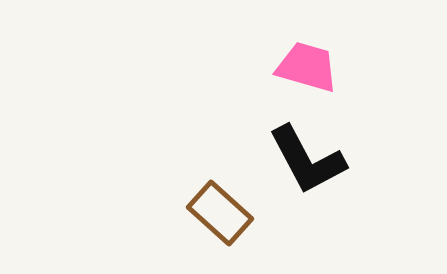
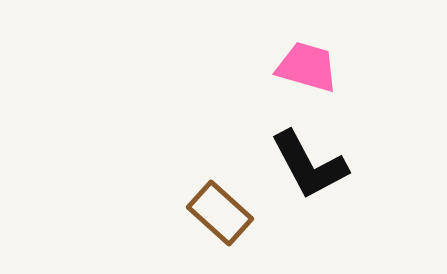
black L-shape: moved 2 px right, 5 px down
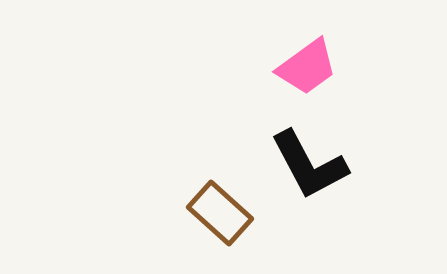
pink trapezoid: rotated 128 degrees clockwise
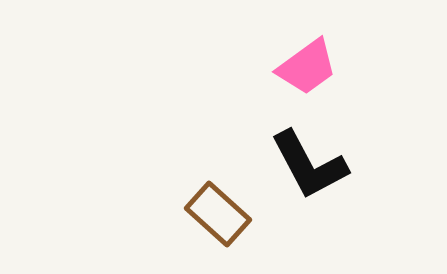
brown rectangle: moved 2 px left, 1 px down
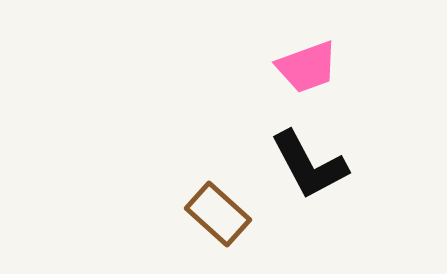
pink trapezoid: rotated 16 degrees clockwise
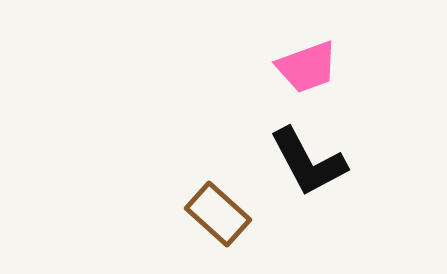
black L-shape: moved 1 px left, 3 px up
